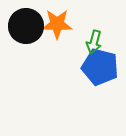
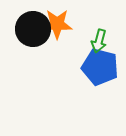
black circle: moved 7 px right, 3 px down
green arrow: moved 5 px right, 1 px up
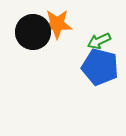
black circle: moved 3 px down
green arrow: rotated 50 degrees clockwise
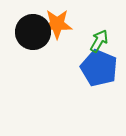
green arrow: rotated 145 degrees clockwise
blue pentagon: moved 1 px left, 1 px down; rotated 9 degrees clockwise
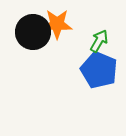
blue pentagon: moved 2 px down
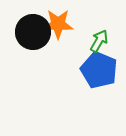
orange star: moved 1 px right
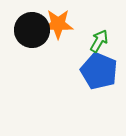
black circle: moved 1 px left, 2 px up
blue pentagon: moved 1 px down
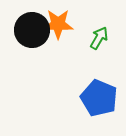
green arrow: moved 3 px up
blue pentagon: moved 27 px down
